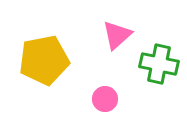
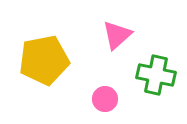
green cross: moved 3 px left, 11 px down
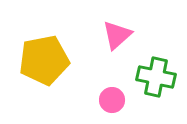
green cross: moved 2 px down
pink circle: moved 7 px right, 1 px down
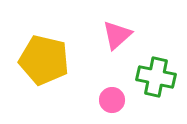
yellow pentagon: rotated 24 degrees clockwise
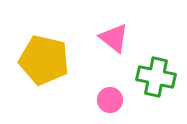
pink triangle: moved 3 px left, 3 px down; rotated 40 degrees counterclockwise
pink circle: moved 2 px left
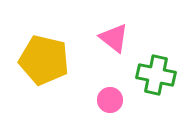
green cross: moved 2 px up
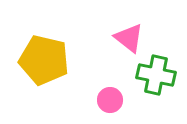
pink triangle: moved 15 px right
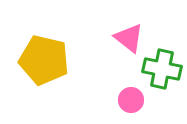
green cross: moved 6 px right, 6 px up
pink circle: moved 21 px right
